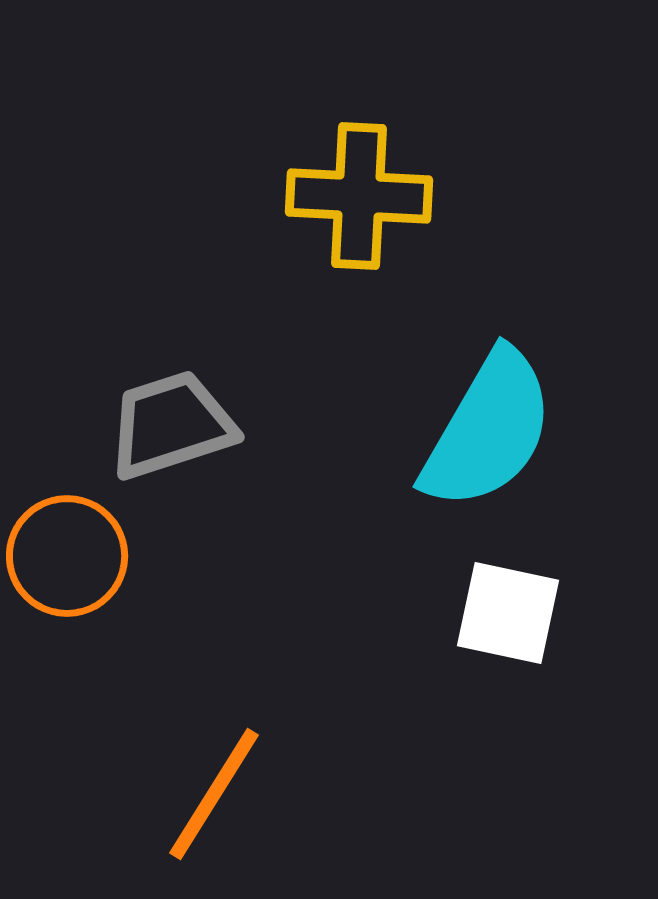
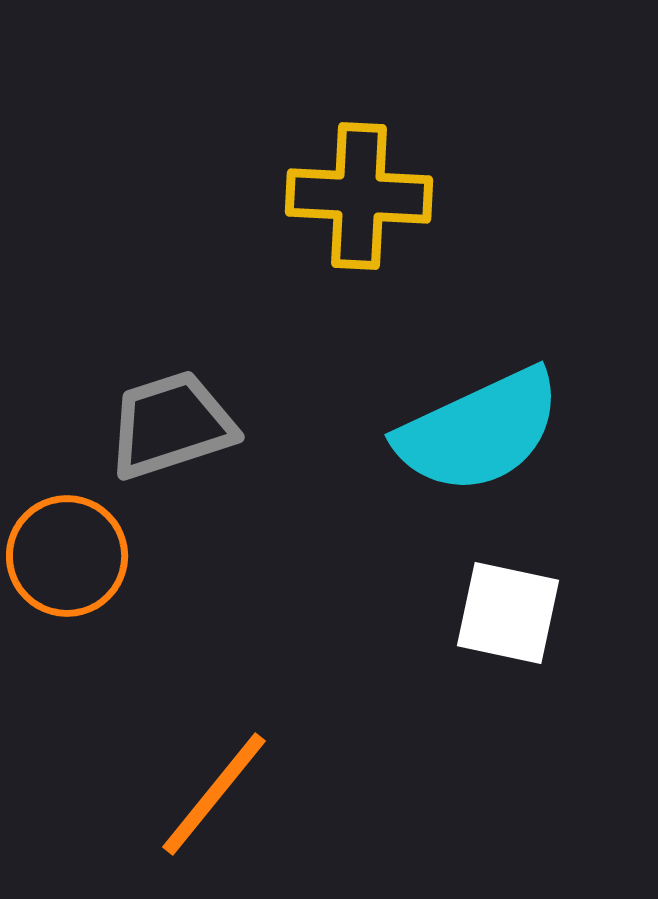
cyan semicircle: moved 9 px left, 1 px down; rotated 35 degrees clockwise
orange line: rotated 7 degrees clockwise
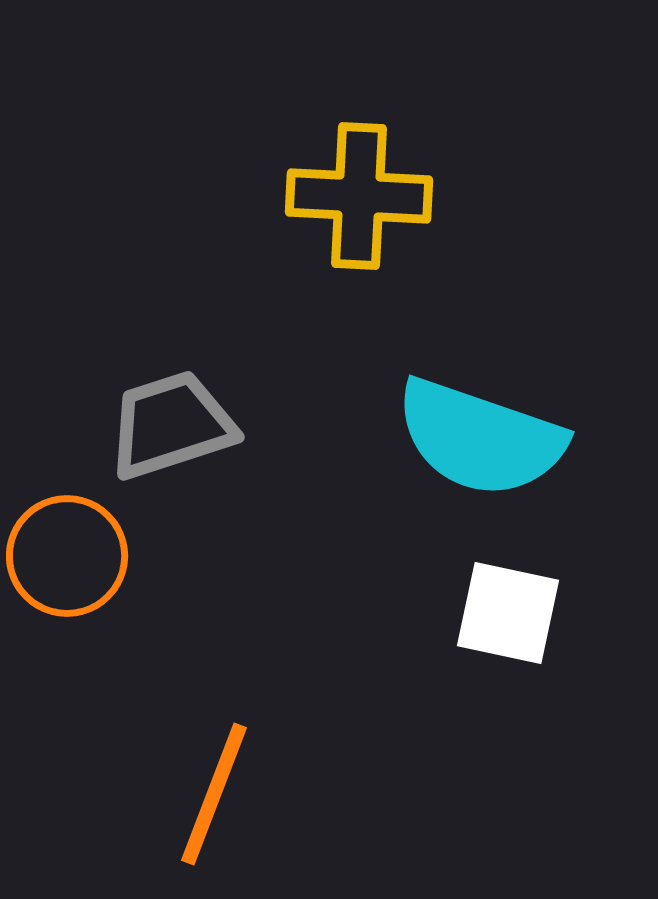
cyan semicircle: moved 1 px right, 7 px down; rotated 44 degrees clockwise
orange line: rotated 18 degrees counterclockwise
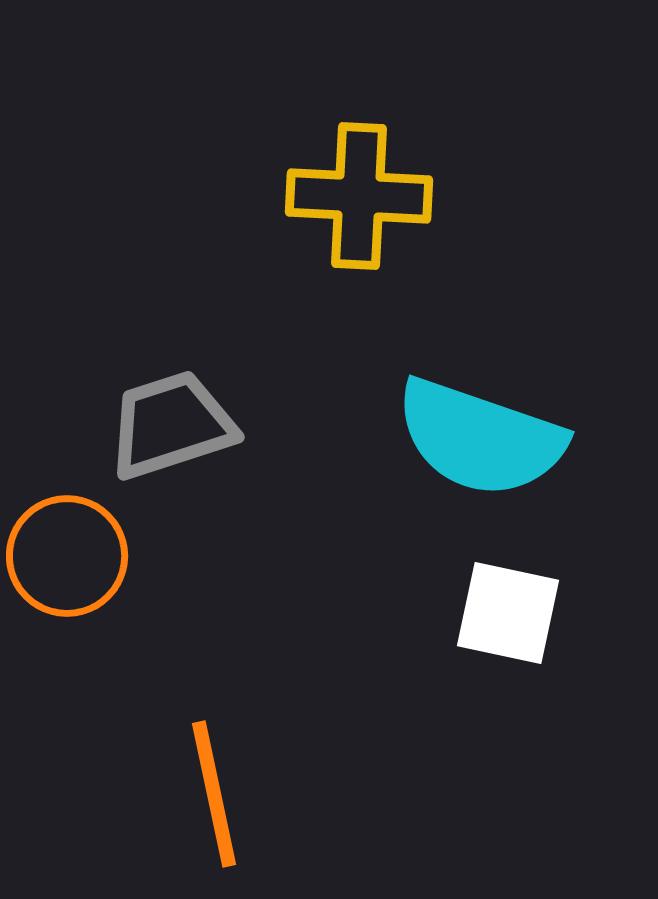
orange line: rotated 33 degrees counterclockwise
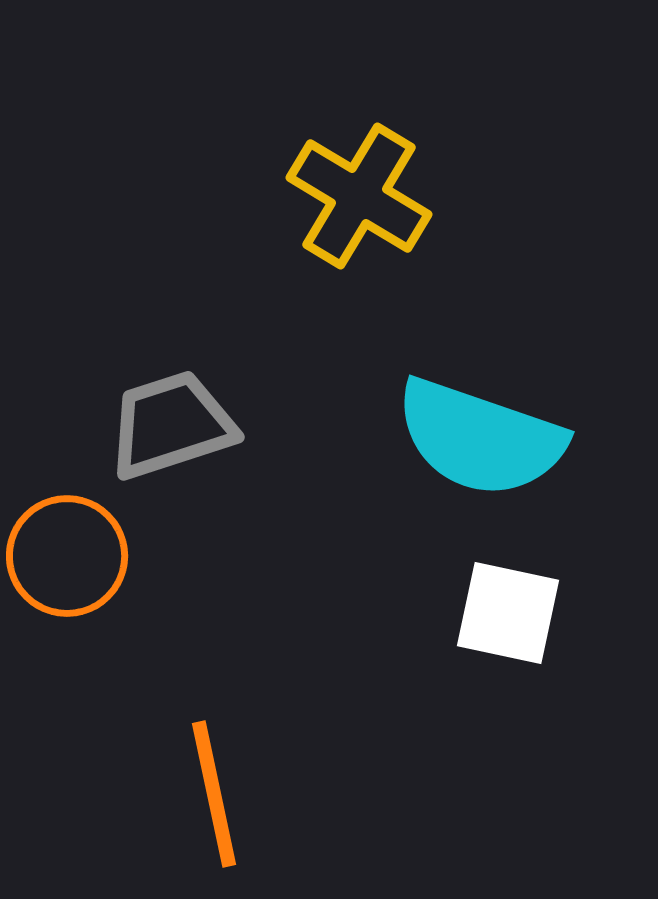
yellow cross: rotated 28 degrees clockwise
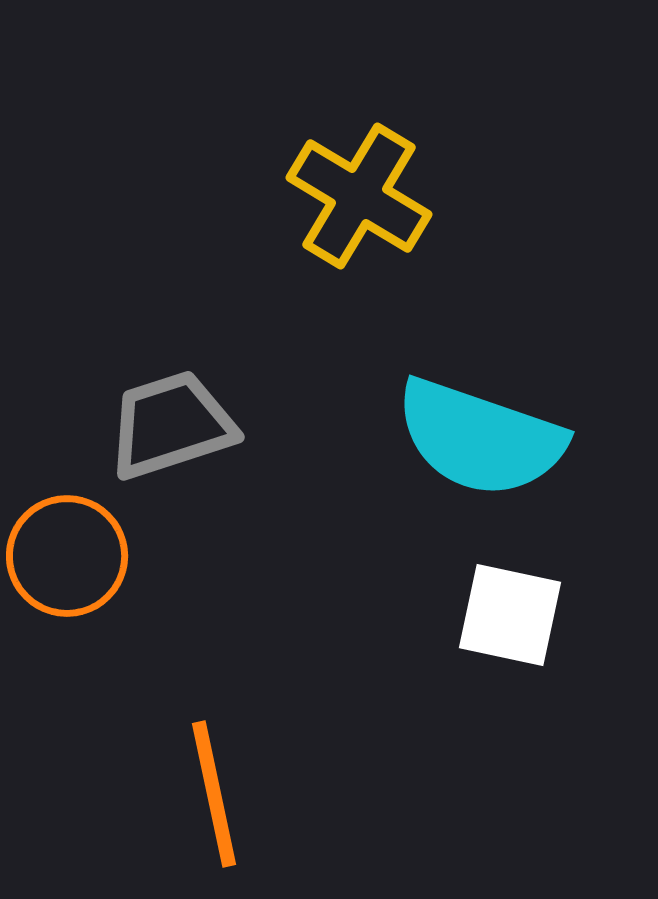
white square: moved 2 px right, 2 px down
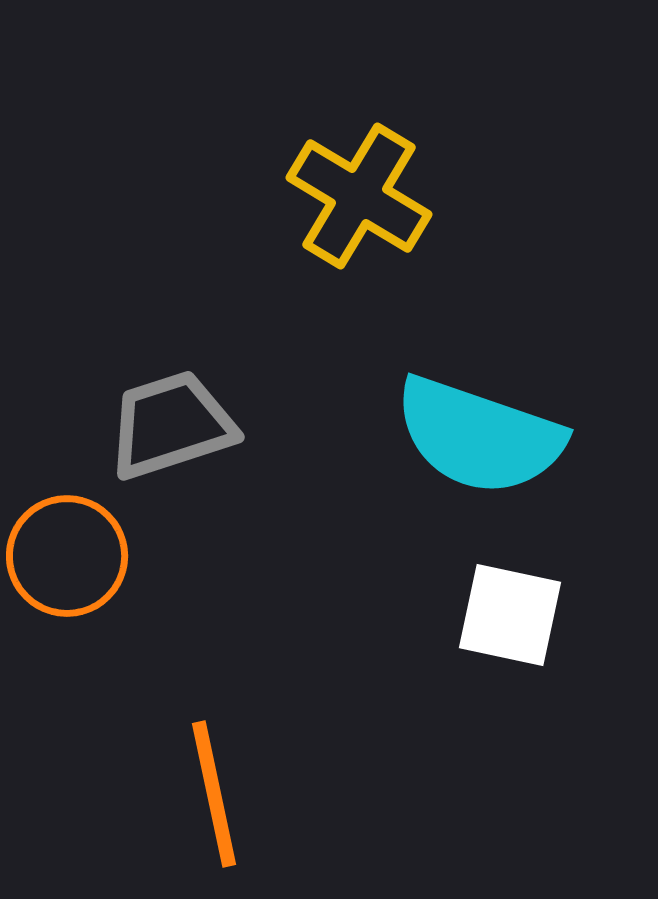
cyan semicircle: moved 1 px left, 2 px up
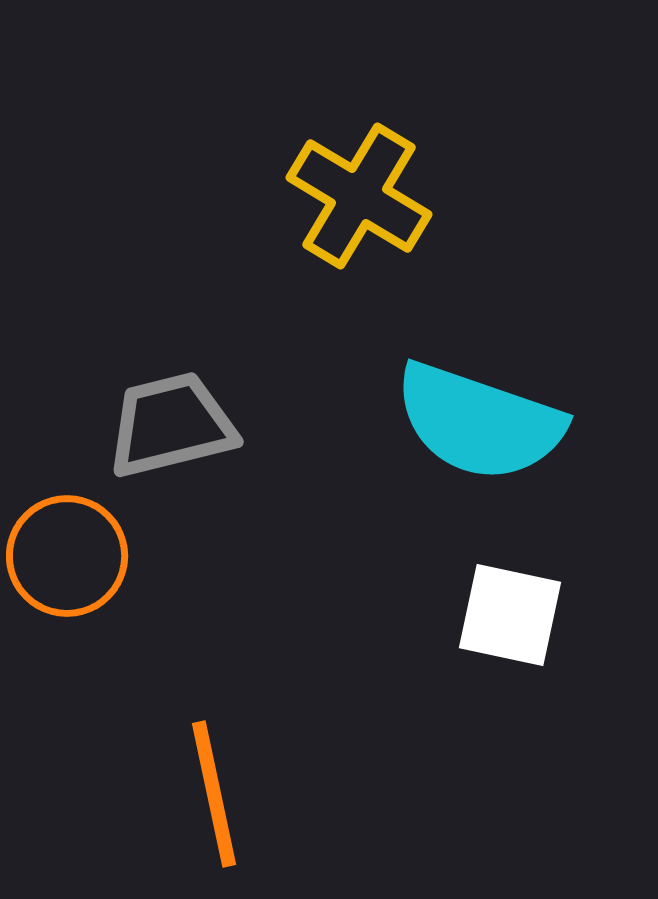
gray trapezoid: rotated 4 degrees clockwise
cyan semicircle: moved 14 px up
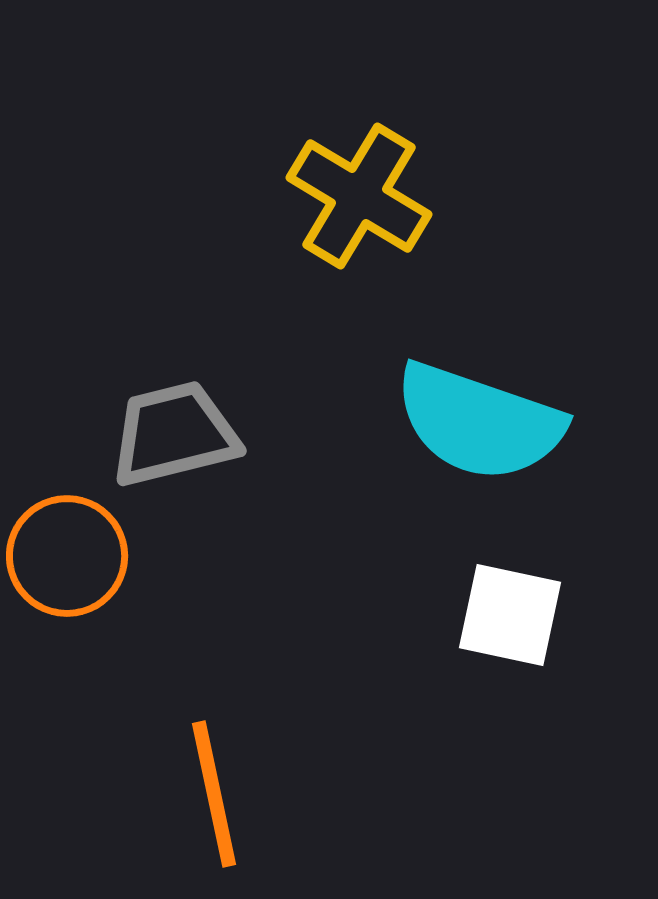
gray trapezoid: moved 3 px right, 9 px down
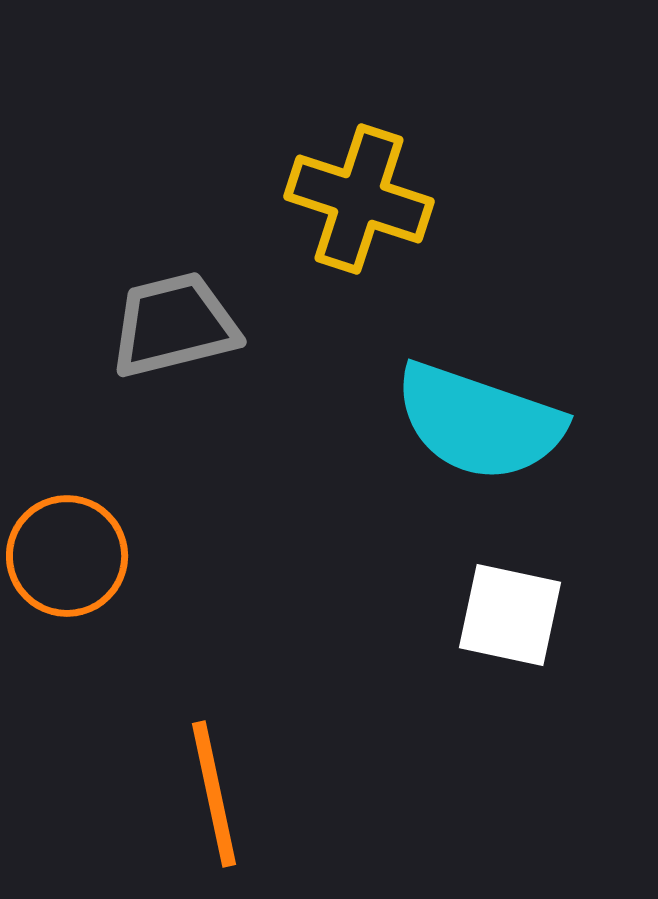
yellow cross: moved 3 px down; rotated 13 degrees counterclockwise
gray trapezoid: moved 109 px up
